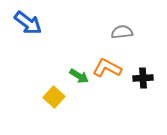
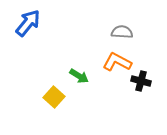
blue arrow: rotated 88 degrees counterclockwise
gray semicircle: rotated 10 degrees clockwise
orange L-shape: moved 10 px right, 6 px up
black cross: moved 2 px left, 3 px down; rotated 18 degrees clockwise
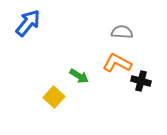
orange L-shape: moved 1 px down
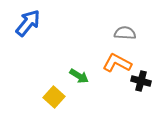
gray semicircle: moved 3 px right, 1 px down
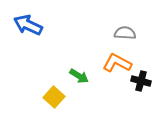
blue arrow: moved 2 px down; rotated 104 degrees counterclockwise
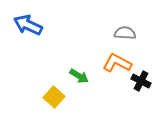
black cross: rotated 12 degrees clockwise
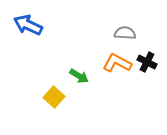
black cross: moved 6 px right, 19 px up
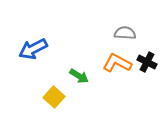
blue arrow: moved 5 px right, 24 px down; rotated 52 degrees counterclockwise
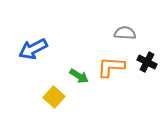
orange L-shape: moved 6 px left, 4 px down; rotated 24 degrees counterclockwise
